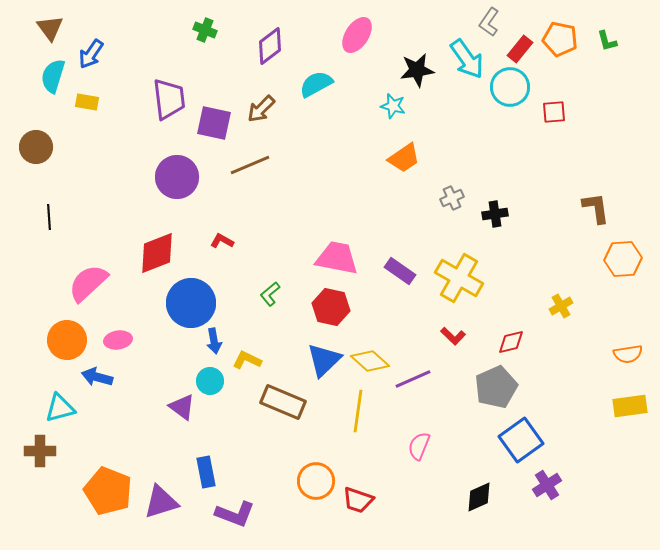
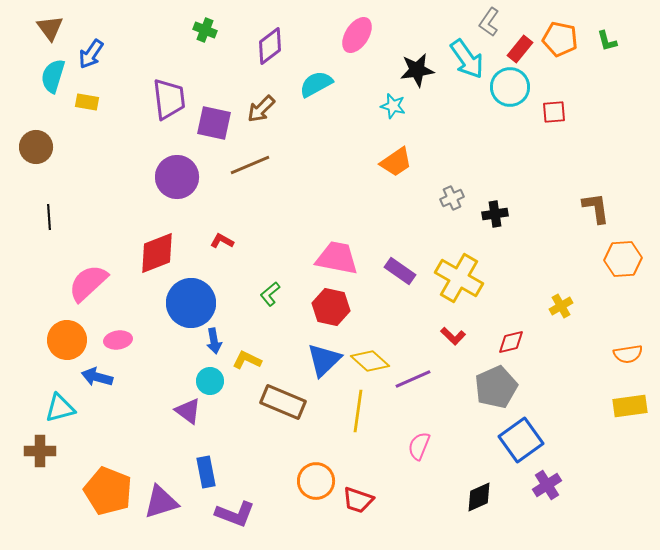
orange trapezoid at (404, 158): moved 8 px left, 4 px down
purple triangle at (182, 407): moved 6 px right, 4 px down
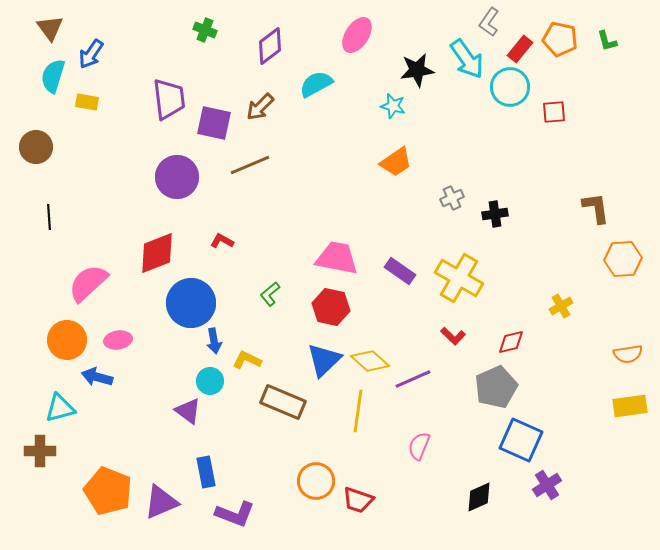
brown arrow at (261, 109): moved 1 px left, 2 px up
blue square at (521, 440): rotated 30 degrees counterclockwise
purple triangle at (161, 502): rotated 6 degrees counterclockwise
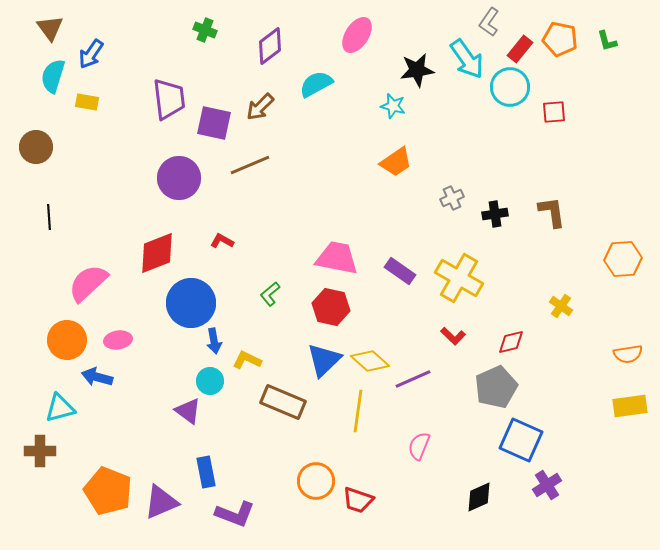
purple circle at (177, 177): moved 2 px right, 1 px down
brown L-shape at (596, 208): moved 44 px left, 4 px down
yellow cross at (561, 306): rotated 25 degrees counterclockwise
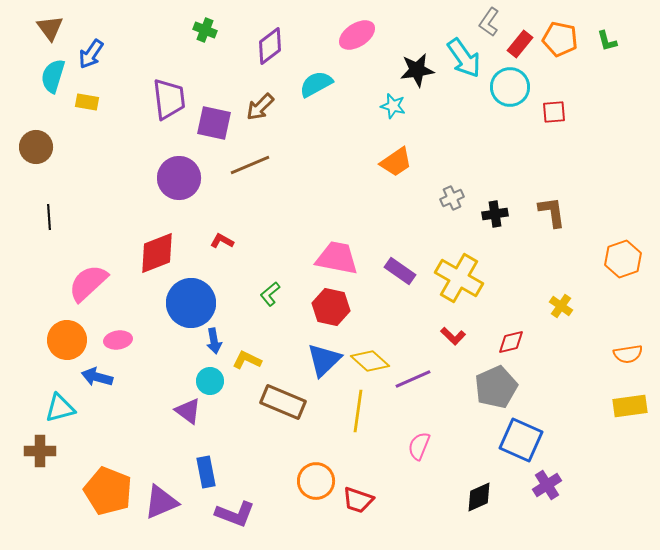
pink ellipse at (357, 35): rotated 24 degrees clockwise
red rectangle at (520, 49): moved 5 px up
cyan arrow at (467, 59): moved 3 px left, 1 px up
orange hexagon at (623, 259): rotated 15 degrees counterclockwise
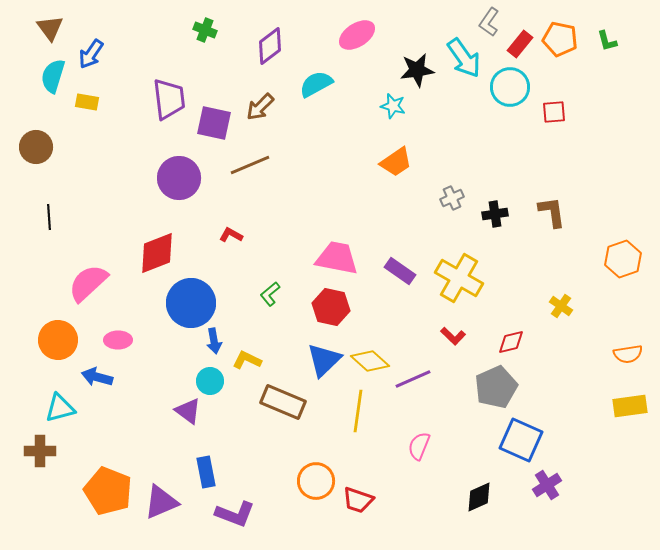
red L-shape at (222, 241): moved 9 px right, 6 px up
orange circle at (67, 340): moved 9 px left
pink ellipse at (118, 340): rotated 8 degrees clockwise
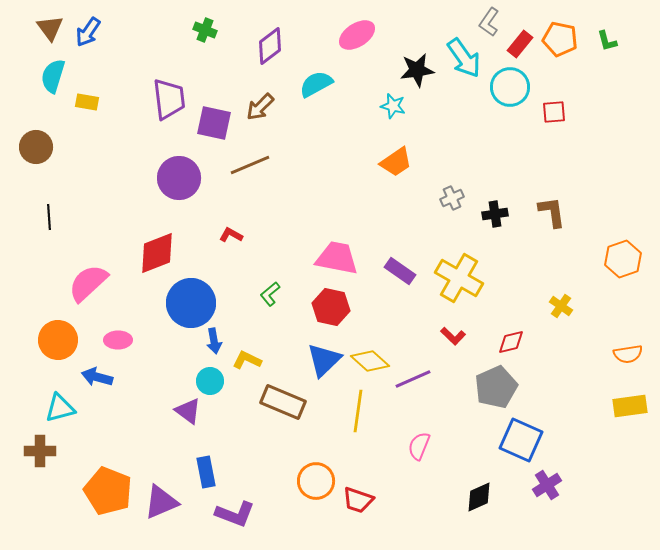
blue arrow at (91, 54): moved 3 px left, 22 px up
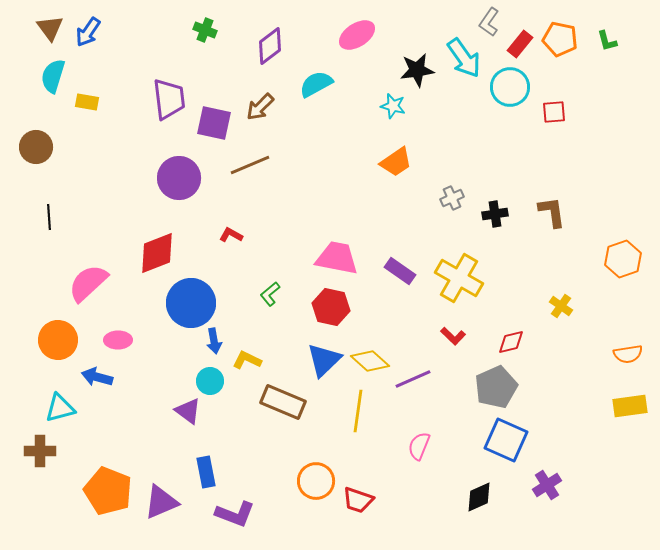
blue square at (521, 440): moved 15 px left
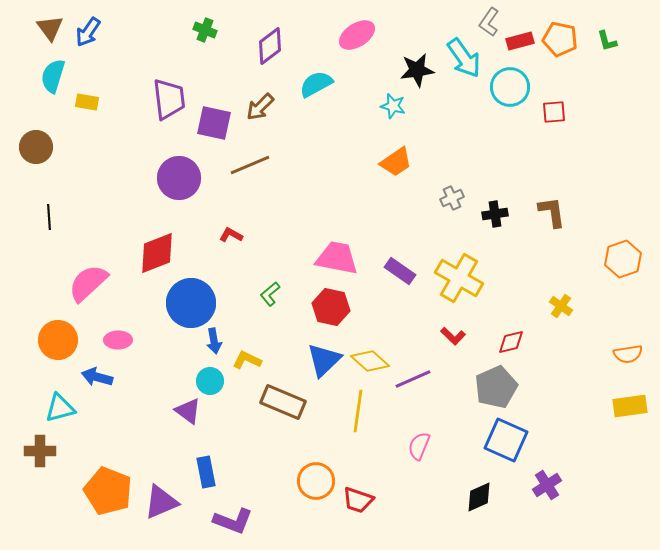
red rectangle at (520, 44): moved 3 px up; rotated 36 degrees clockwise
purple L-shape at (235, 514): moved 2 px left, 7 px down
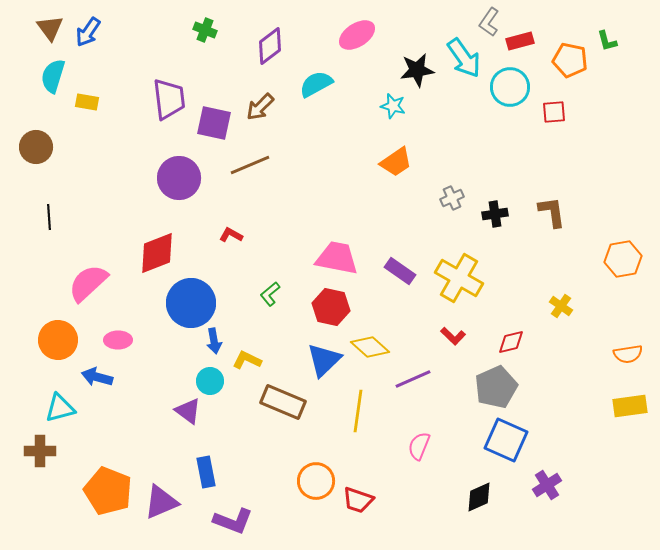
orange pentagon at (560, 39): moved 10 px right, 21 px down
orange hexagon at (623, 259): rotated 9 degrees clockwise
yellow diamond at (370, 361): moved 14 px up
